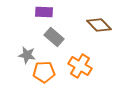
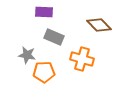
gray rectangle: rotated 18 degrees counterclockwise
orange cross: moved 2 px right, 7 px up; rotated 15 degrees counterclockwise
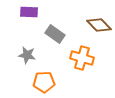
purple rectangle: moved 15 px left
gray rectangle: moved 1 px right, 3 px up; rotated 12 degrees clockwise
orange cross: moved 1 px up
orange pentagon: moved 10 px down
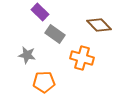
purple rectangle: moved 11 px right; rotated 42 degrees clockwise
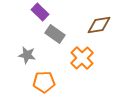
brown diamond: rotated 55 degrees counterclockwise
orange cross: rotated 30 degrees clockwise
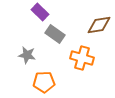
orange cross: rotated 30 degrees counterclockwise
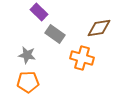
purple rectangle: moved 1 px left
brown diamond: moved 3 px down
orange pentagon: moved 16 px left
